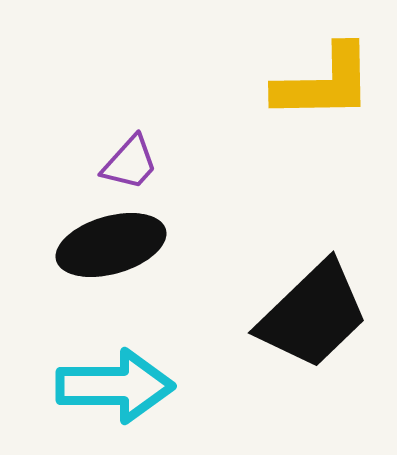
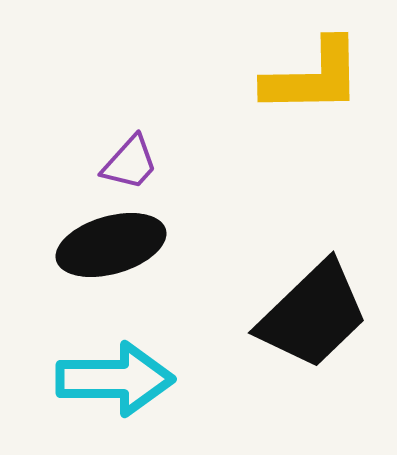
yellow L-shape: moved 11 px left, 6 px up
cyan arrow: moved 7 px up
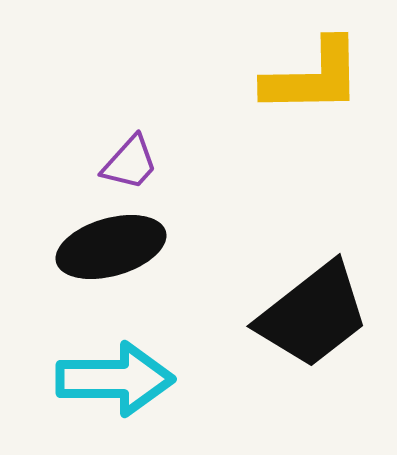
black ellipse: moved 2 px down
black trapezoid: rotated 6 degrees clockwise
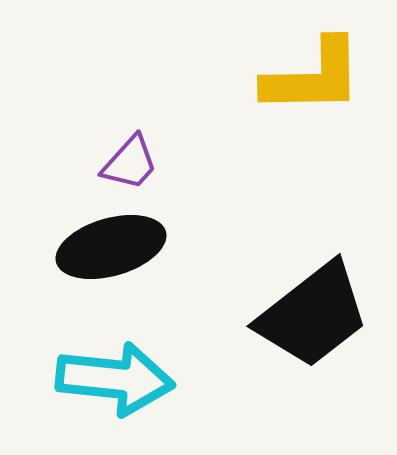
cyan arrow: rotated 6 degrees clockwise
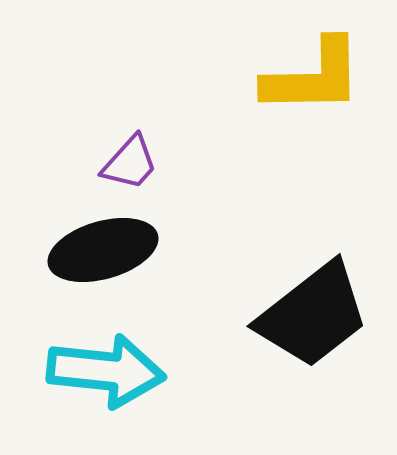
black ellipse: moved 8 px left, 3 px down
cyan arrow: moved 9 px left, 8 px up
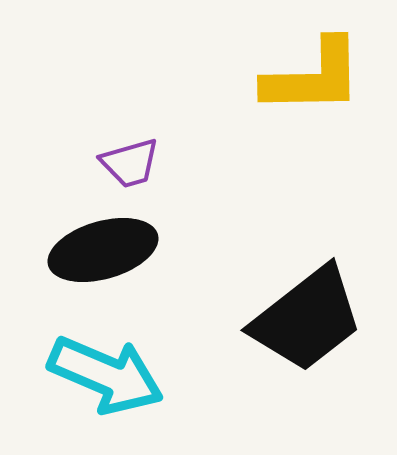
purple trapezoid: rotated 32 degrees clockwise
black trapezoid: moved 6 px left, 4 px down
cyan arrow: moved 4 px down; rotated 17 degrees clockwise
